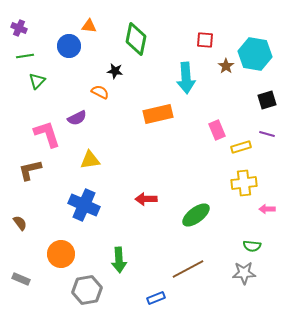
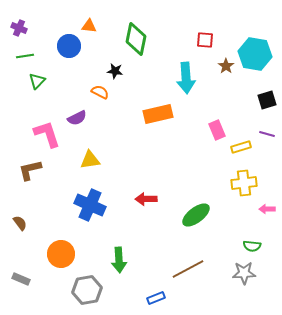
blue cross: moved 6 px right
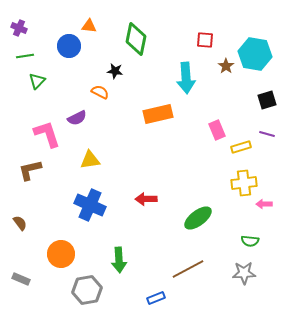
pink arrow: moved 3 px left, 5 px up
green ellipse: moved 2 px right, 3 px down
green semicircle: moved 2 px left, 5 px up
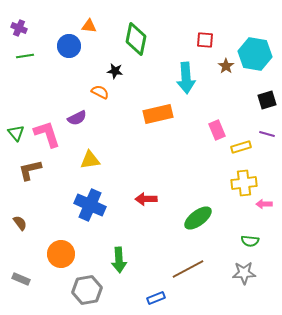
green triangle: moved 21 px left, 52 px down; rotated 24 degrees counterclockwise
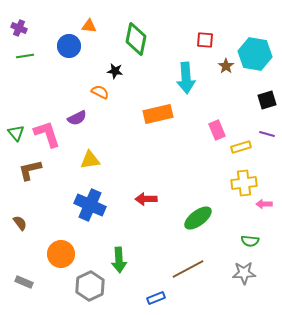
gray rectangle: moved 3 px right, 3 px down
gray hexagon: moved 3 px right, 4 px up; rotated 16 degrees counterclockwise
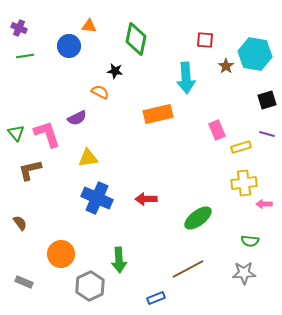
yellow triangle: moved 2 px left, 2 px up
blue cross: moved 7 px right, 7 px up
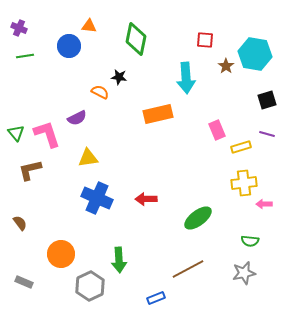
black star: moved 4 px right, 6 px down
gray star: rotated 10 degrees counterclockwise
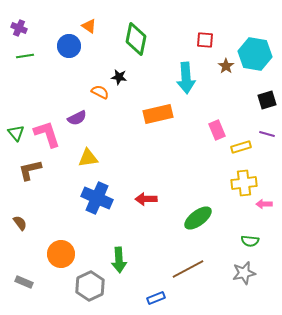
orange triangle: rotated 28 degrees clockwise
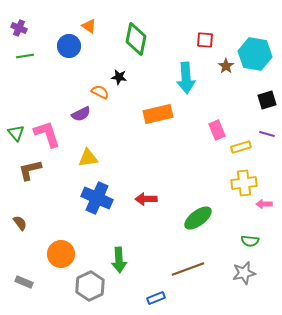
purple semicircle: moved 4 px right, 4 px up
brown line: rotated 8 degrees clockwise
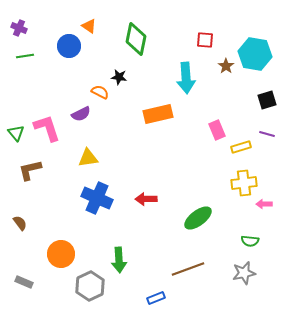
pink L-shape: moved 6 px up
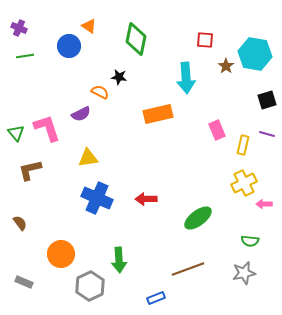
yellow rectangle: moved 2 px right, 2 px up; rotated 60 degrees counterclockwise
yellow cross: rotated 20 degrees counterclockwise
